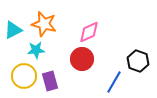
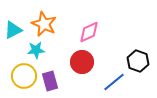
orange star: rotated 10 degrees clockwise
red circle: moved 3 px down
blue line: rotated 20 degrees clockwise
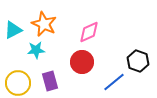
yellow circle: moved 6 px left, 7 px down
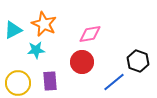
pink diamond: moved 1 px right, 2 px down; rotated 15 degrees clockwise
purple rectangle: rotated 12 degrees clockwise
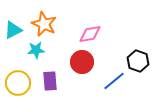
blue line: moved 1 px up
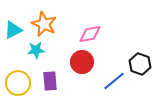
black hexagon: moved 2 px right, 3 px down
